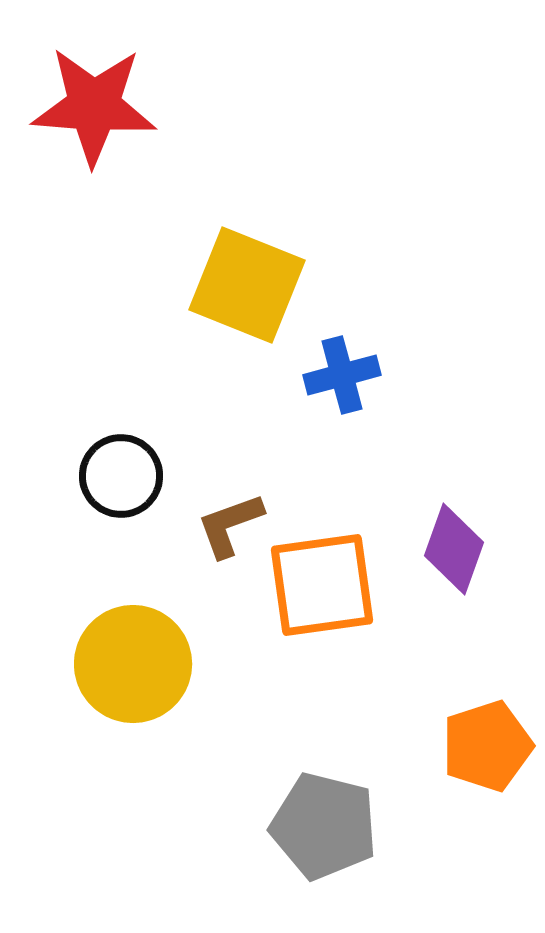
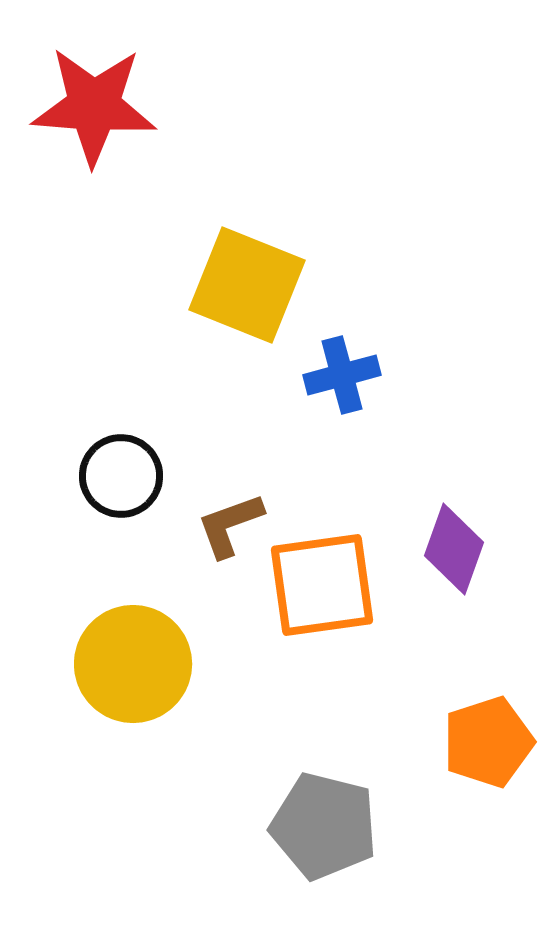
orange pentagon: moved 1 px right, 4 px up
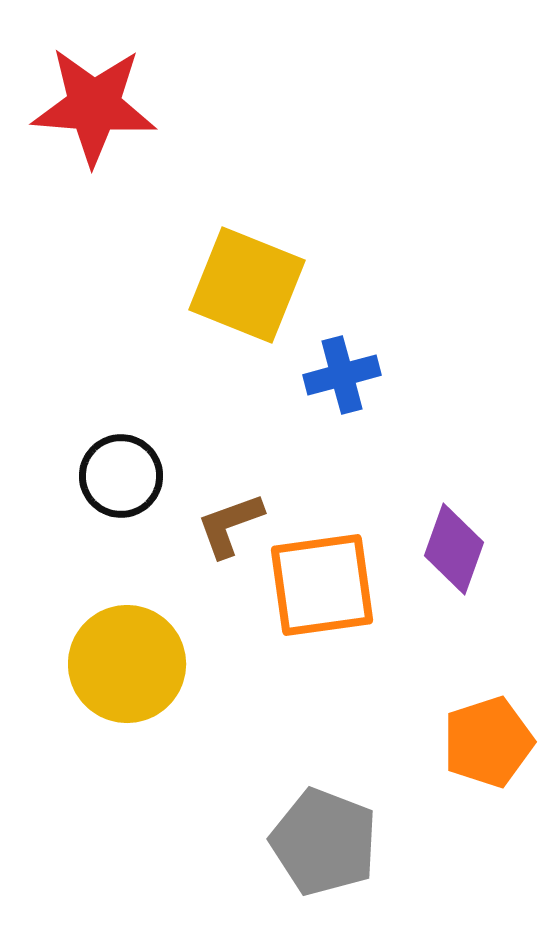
yellow circle: moved 6 px left
gray pentagon: moved 16 px down; rotated 7 degrees clockwise
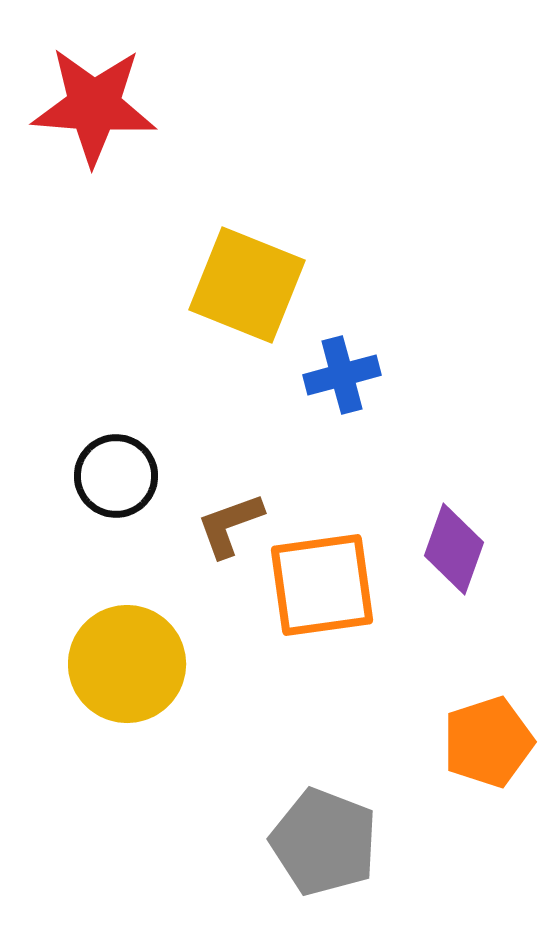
black circle: moved 5 px left
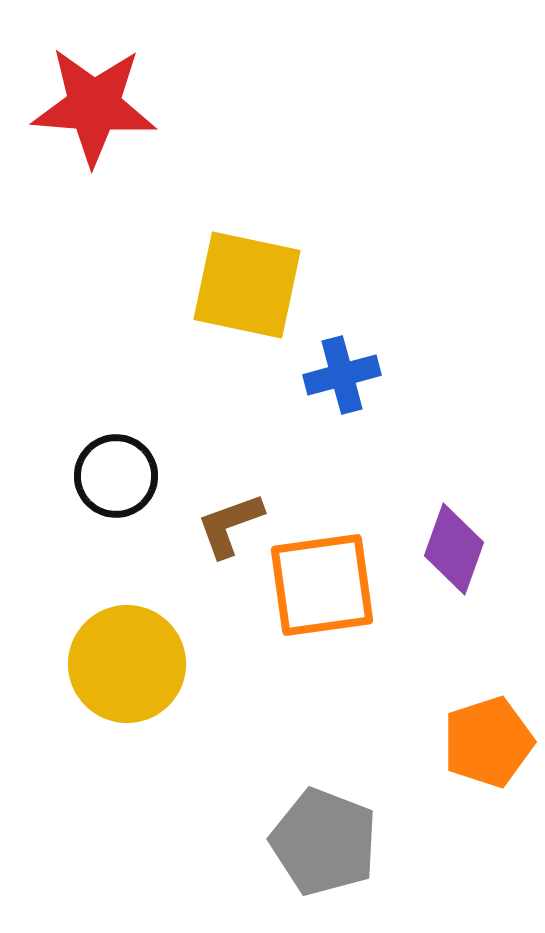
yellow square: rotated 10 degrees counterclockwise
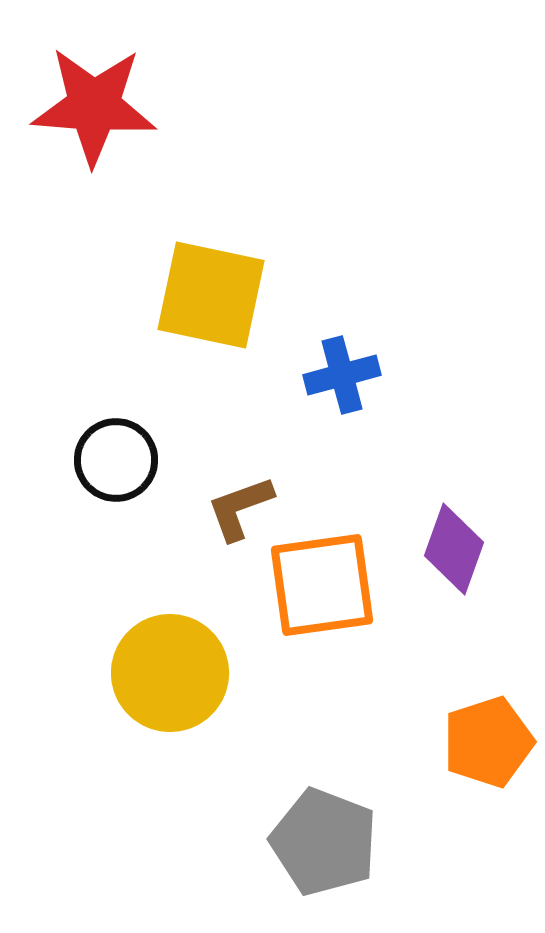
yellow square: moved 36 px left, 10 px down
black circle: moved 16 px up
brown L-shape: moved 10 px right, 17 px up
yellow circle: moved 43 px right, 9 px down
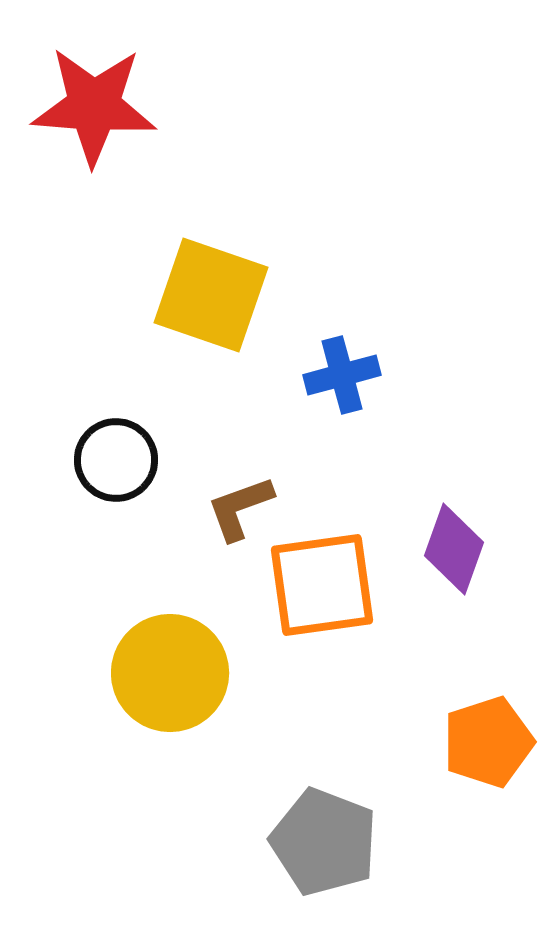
yellow square: rotated 7 degrees clockwise
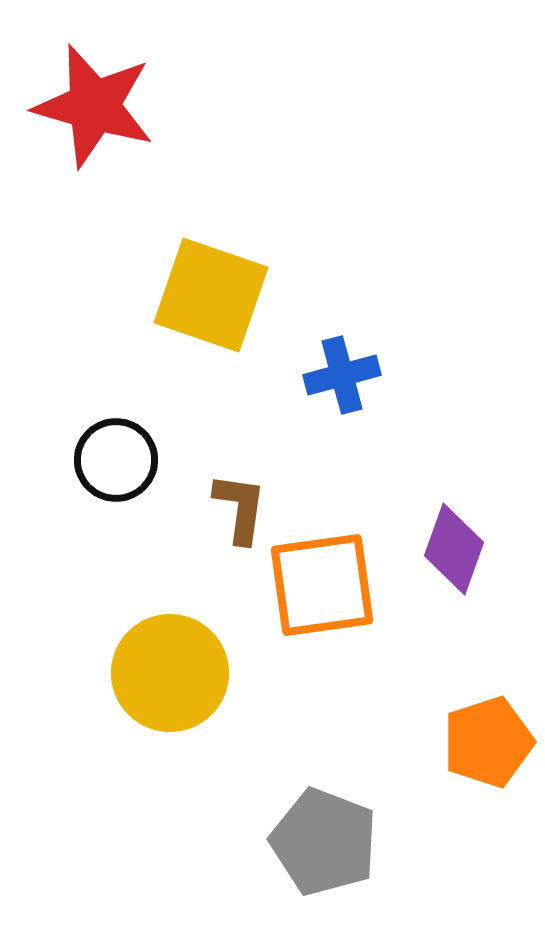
red star: rotated 12 degrees clockwise
brown L-shape: rotated 118 degrees clockwise
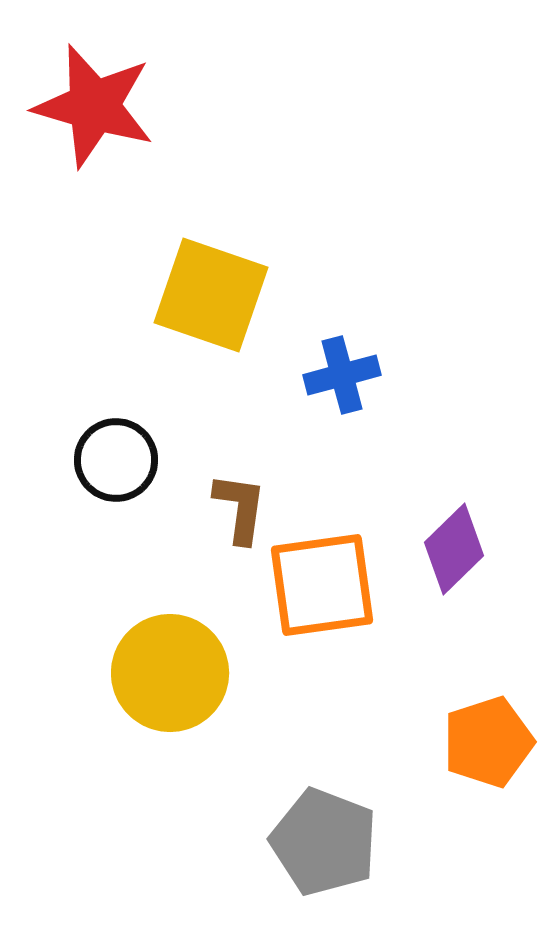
purple diamond: rotated 26 degrees clockwise
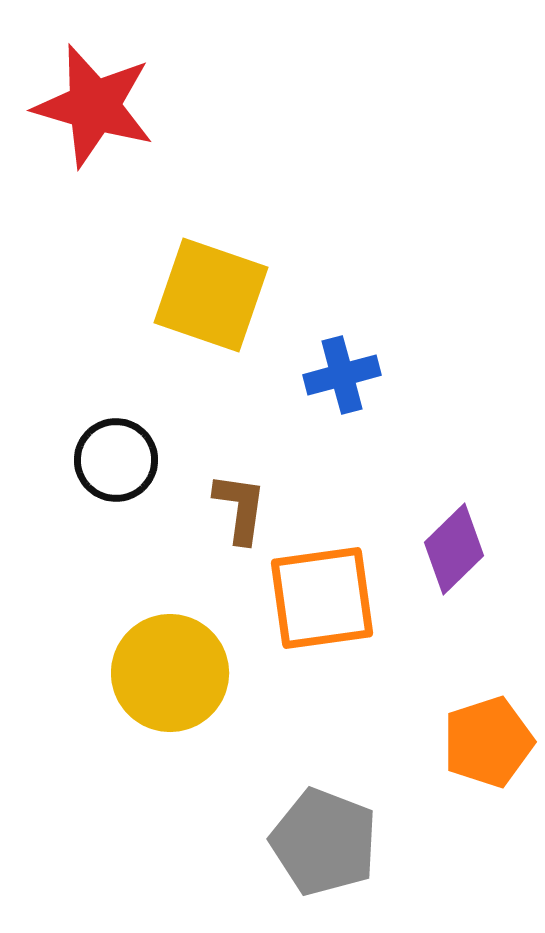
orange square: moved 13 px down
